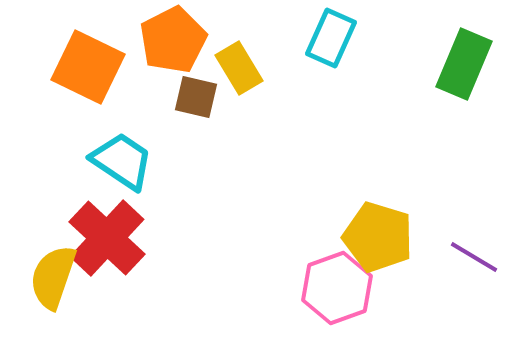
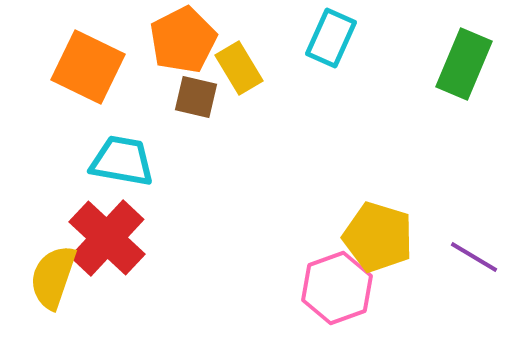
orange pentagon: moved 10 px right
cyan trapezoid: rotated 24 degrees counterclockwise
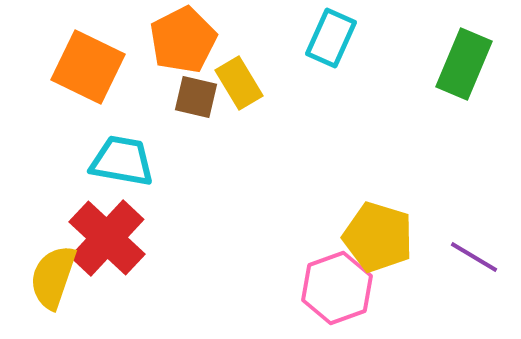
yellow rectangle: moved 15 px down
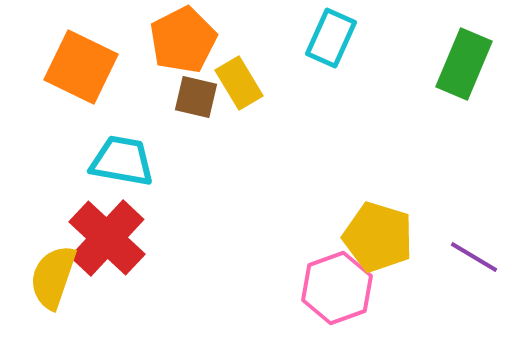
orange square: moved 7 px left
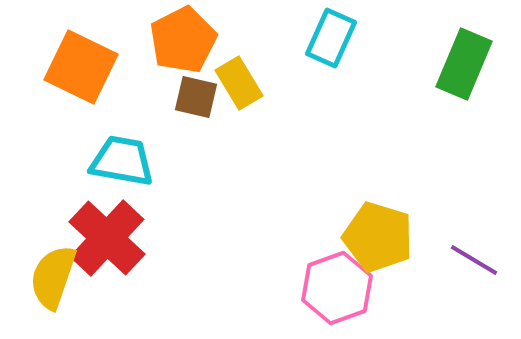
purple line: moved 3 px down
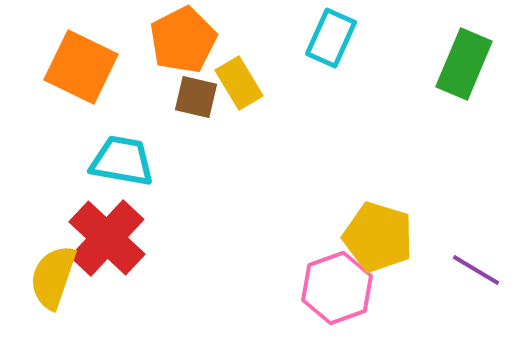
purple line: moved 2 px right, 10 px down
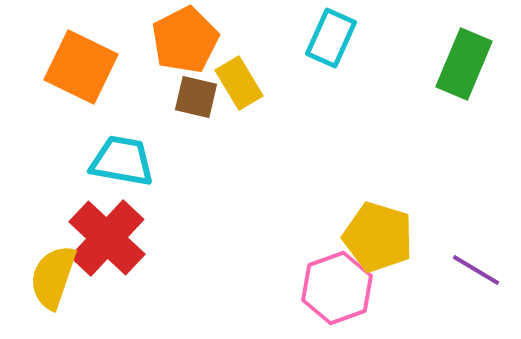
orange pentagon: moved 2 px right
